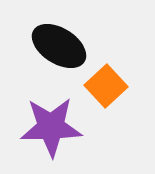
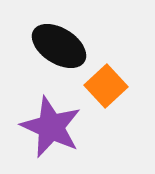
purple star: rotated 26 degrees clockwise
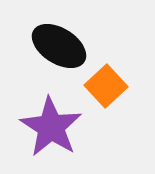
purple star: rotated 8 degrees clockwise
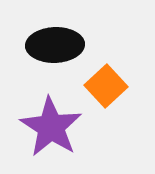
black ellipse: moved 4 px left, 1 px up; rotated 34 degrees counterclockwise
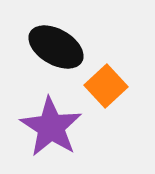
black ellipse: moved 1 px right, 2 px down; rotated 32 degrees clockwise
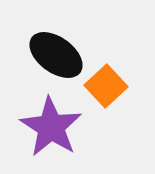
black ellipse: moved 8 px down; rotated 6 degrees clockwise
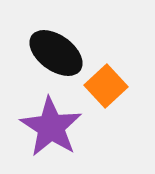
black ellipse: moved 2 px up
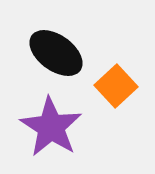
orange square: moved 10 px right
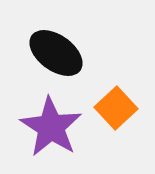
orange square: moved 22 px down
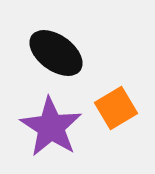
orange square: rotated 12 degrees clockwise
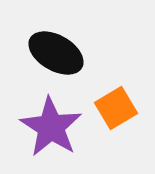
black ellipse: rotated 6 degrees counterclockwise
